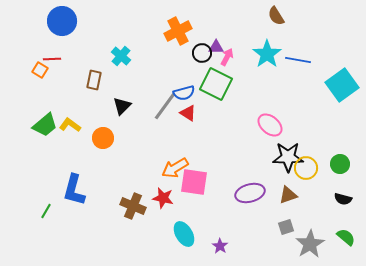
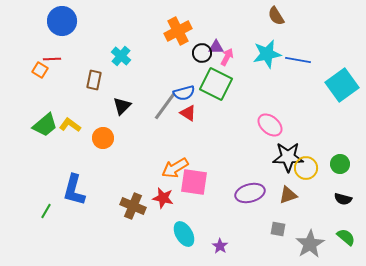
cyan star: rotated 24 degrees clockwise
gray square: moved 8 px left, 2 px down; rotated 28 degrees clockwise
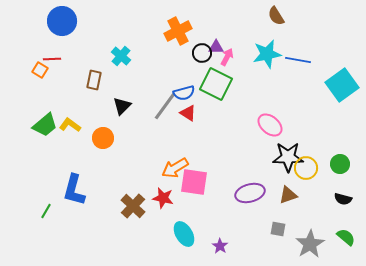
brown cross: rotated 20 degrees clockwise
